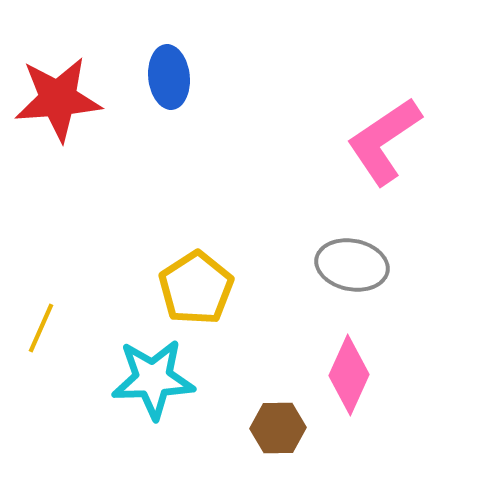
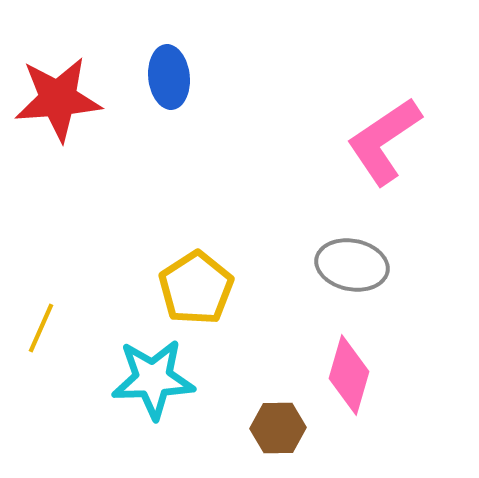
pink diamond: rotated 8 degrees counterclockwise
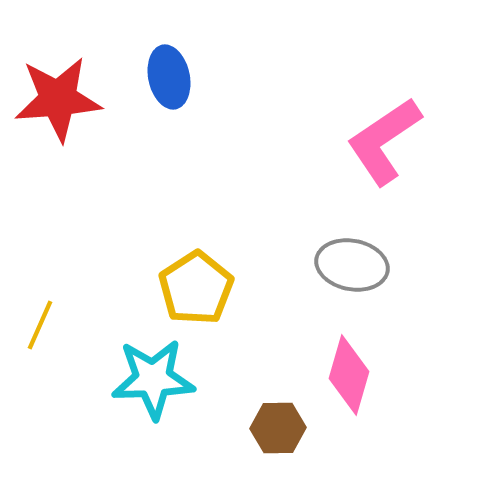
blue ellipse: rotated 6 degrees counterclockwise
yellow line: moved 1 px left, 3 px up
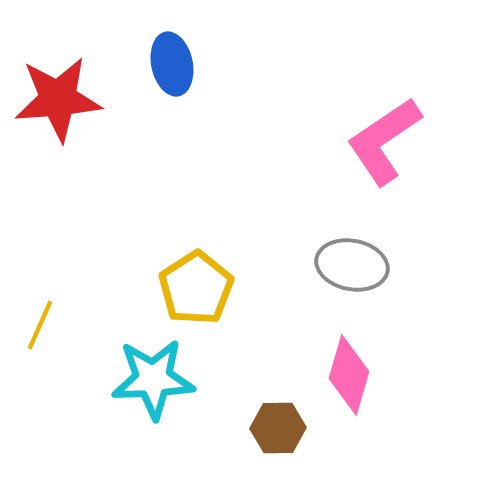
blue ellipse: moved 3 px right, 13 px up
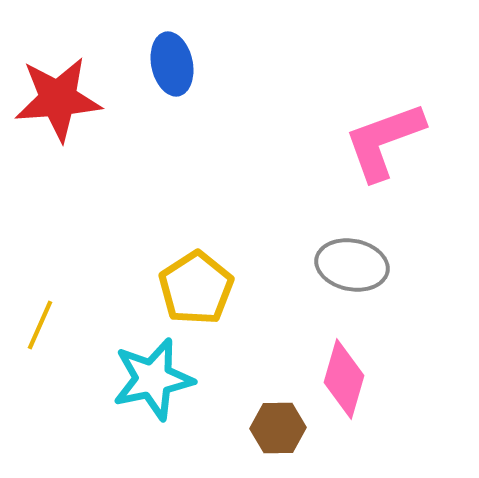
pink L-shape: rotated 14 degrees clockwise
pink diamond: moved 5 px left, 4 px down
cyan star: rotated 10 degrees counterclockwise
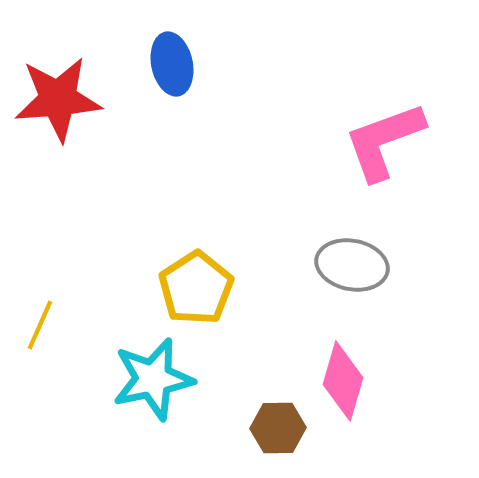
pink diamond: moved 1 px left, 2 px down
